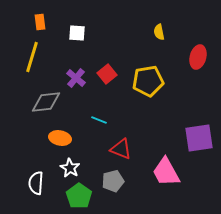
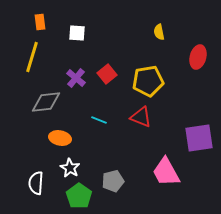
red triangle: moved 20 px right, 32 px up
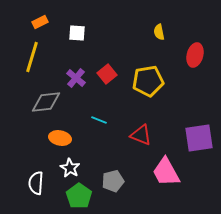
orange rectangle: rotated 70 degrees clockwise
red ellipse: moved 3 px left, 2 px up
red triangle: moved 18 px down
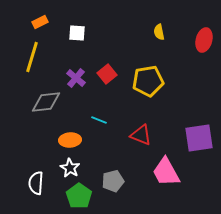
red ellipse: moved 9 px right, 15 px up
orange ellipse: moved 10 px right, 2 px down; rotated 15 degrees counterclockwise
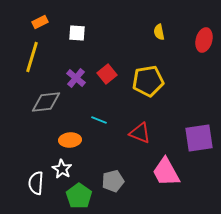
red triangle: moved 1 px left, 2 px up
white star: moved 8 px left, 1 px down
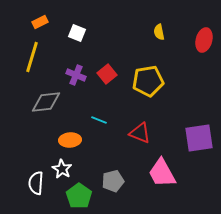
white square: rotated 18 degrees clockwise
purple cross: moved 3 px up; rotated 18 degrees counterclockwise
pink trapezoid: moved 4 px left, 1 px down
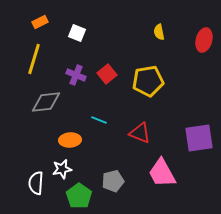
yellow line: moved 2 px right, 2 px down
white star: rotated 30 degrees clockwise
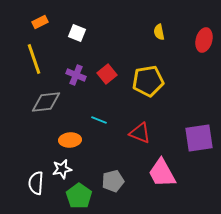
yellow line: rotated 36 degrees counterclockwise
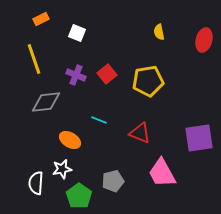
orange rectangle: moved 1 px right, 3 px up
orange ellipse: rotated 35 degrees clockwise
